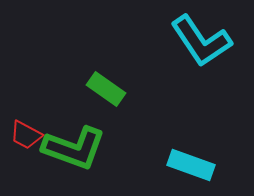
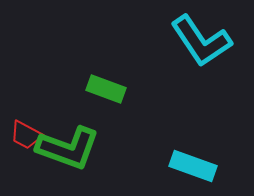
green rectangle: rotated 15 degrees counterclockwise
green L-shape: moved 6 px left
cyan rectangle: moved 2 px right, 1 px down
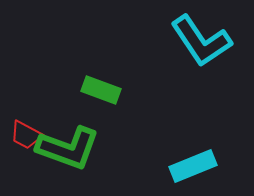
green rectangle: moved 5 px left, 1 px down
cyan rectangle: rotated 42 degrees counterclockwise
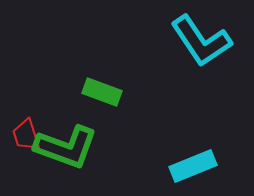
green rectangle: moved 1 px right, 2 px down
red trapezoid: rotated 44 degrees clockwise
green L-shape: moved 2 px left, 1 px up
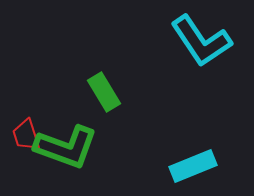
green rectangle: moved 2 px right; rotated 39 degrees clockwise
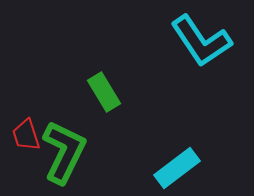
green L-shape: moved 2 px left, 5 px down; rotated 84 degrees counterclockwise
cyan rectangle: moved 16 px left, 2 px down; rotated 15 degrees counterclockwise
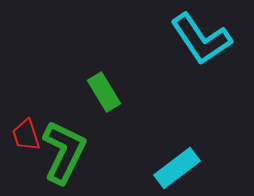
cyan L-shape: moved 2 px up
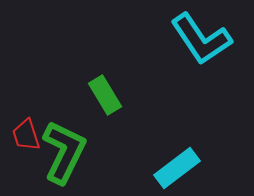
green rectangle: moved 1 px right, 3 px down
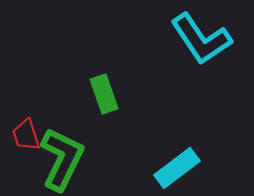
green rectangle: moved 1 px left, 1 px up; rotated 12 degrees clockwise
green L-shape: moved 2 px left, 7 px down
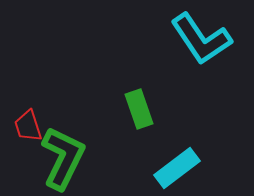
green rectangle: moved 35 px right, 15 px down
red trapezoid: moved 2 px right, 9 px up
green L-shape: moved 1 px right, 1 px up
